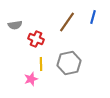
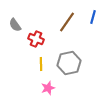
gray semicircle: rotated 64 degrees clockwise
pink star: moved 17 px right, 9 px down
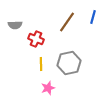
gray semicircle: rotated 56 degrees counterclockwise
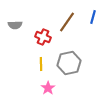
red cross: moved 7 px right, 2 px up
pink star: rotated 16 degrees counterclockwise
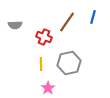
red cross: moved 1 px right
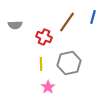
pink star: moved 1 px up
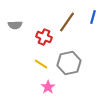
yellow line: rotated 56 degrees counterclockwise
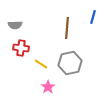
brown line: moved 6 px down; rotated 30 degrees counterclockwise
red cross: moved 23 px left, 11 px down; rotated 14 degrees counterclockwise
gray hexagon: moved 1 px right
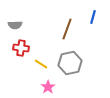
brown line: moved 1 px down; rotated 15 degrees clockwise
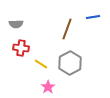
blue line: rotated 64 degrees clockwise
gray semicircle: moved 1 px right, 1 px up
gray hexagon: rotated 15 degrees counterclockwise
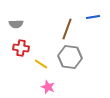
gray hexagon: moved 6 px up; rotated 25 degrees counterclockwise
pink star: rotated 16 degrees counterclockwise
